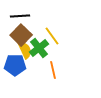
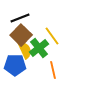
black line: moved 2 px down; rotated 18 degrees counterclockwise
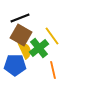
brown square: rotated 15 degrees counterclockwise
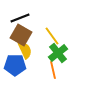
green cross: moved 19 px right, 5 px down
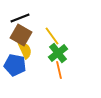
blue pentagon: rotated 10 degrees clockwise
orange line: moved 6 px right
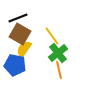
black line: moved 2 px left
brown square: moved 1 px left, 1 px up
yellow semicircle: moved 1 px left, 1 px up; rotated 120 degrees counterclockwise
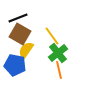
yellow semicircle: moved 2 px right, 1 px down
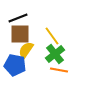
brown square: rotated 30 degrees counterclockwise
green cross: moved 3 px left, 1 px down
orange line: rotated 66 degrees counterclockwise
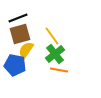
brown square: rotated 15 degrees counterclockwise
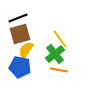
yellow line: moved 8 px right, 3 px down
blue pentagon: moved 5 px right, 2 px down
